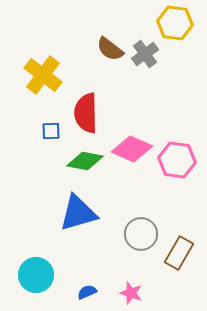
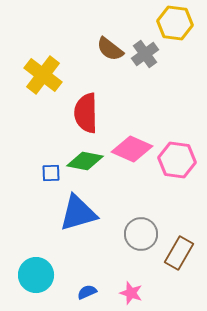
blue square: moved 42 px down
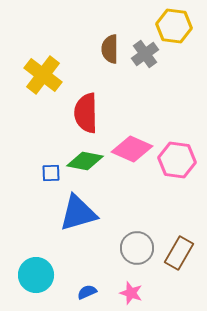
yellow hexagon: moved 1 px left, 3 px down
brown semicircle: rotated 52 degrees clockwise
gray circle: moved 4 px left, 14 px down
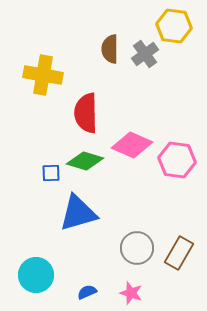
yellow cross: rotated 27 degrees counterclockwise
pink diamond: moved 4 px up
green diamond: rotated 6 degrees clockwise
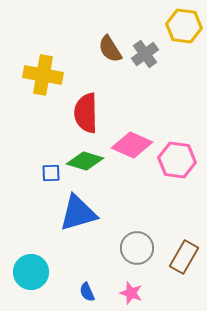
yellow hexagon: moved 10 px right
brown semicircle: rotated 32 degrees counterclockwise
brown rectangle: moved 5 px right, 4 px down
cyan circle: moved 5 px left, 3 px up
blue semicircle: rotated 90 degrees counterclockwise
